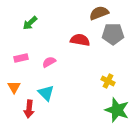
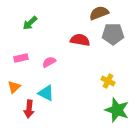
orange triangle: rotated 16 degrees clockwise
cyan triangle: rotated 18 degrees counterclockwise
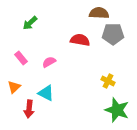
brown semicircle: rotated 24 degrees clockwise
pink rectangle: rotated 64 degrees clockwise
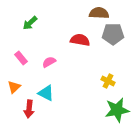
green star: rotated 30 degrees counterclockwise
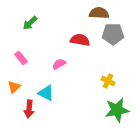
pink semicircle: moved 10 px right, 2 px down
